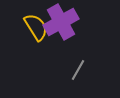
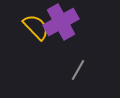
yellow semicircle: rotated 12 degrees counterclockwise
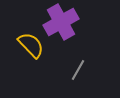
yellow semicircle: moved 5 px left, 18 px down
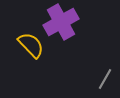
gray line: moved 27 px right, 9 px down
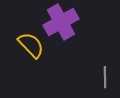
gray line: moved 2 px up; rotated 30 degrees counterclockwise
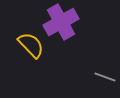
gray line: rotated 70 degrees counterclockwise
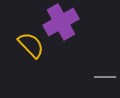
gray line: rotated 20 degrees counterclockwise
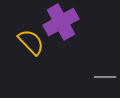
yellow semicircle: moved 3 px up
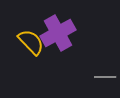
purple cross: moved 3 px left, 11 px down
